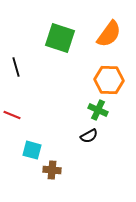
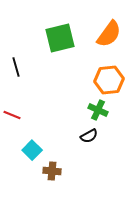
green square: rotated 32 degrees counterclockwise
orange hexagon: rotated 8 degrees counterclockwise
cyan square: rotated 30 degrees clockwise
brown cross: moved 1 px down
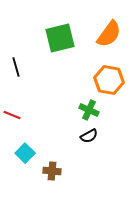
orange hexagon: rotated 16 degrees clockwise
green cross: moved 9 px left
cyan square: moved 7 px left, 3 px down
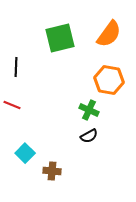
black line: rotated 18 degrees clockwise
red line: moved 10 px up
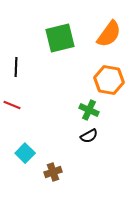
brown cross: moved 1 px right, 1 px down; rotated 24 degrees counterclockwise
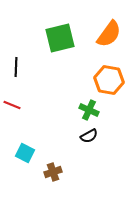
cyan square: rotated 18 degrees counterclockwise
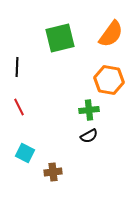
orange semicircle: moved 2 px right
black line: moved 1 px right
red line: moved 7 px right, 2 px down; rotated 42 degrees clockwise
green cross: rotated 30 degrees counterclockwise
brown cross: rotated 12 degrees clockwise
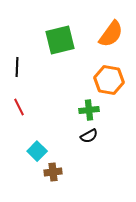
green square: moved 2 px down
cyan square: moved 12 px right, 2 px up; rotated 18 degrees clockwise
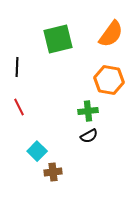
green square: moved 2 px left, 1 px up
green cross: moved 1 px left, 1 px down
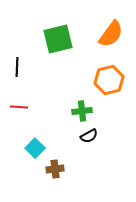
orange hexagon: rotated 24 degrees counterclockwise
red line: rotated 60 degrees counterclockwise
green cross: moved 6 px left
cyan square: moved 2 px left, 3 px up
brown cross: moved 2 px right, 3 px up
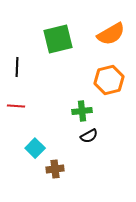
orange semicircle: rotated 24 degrees clockwise
red line: moved 3 px left, 1 px up
